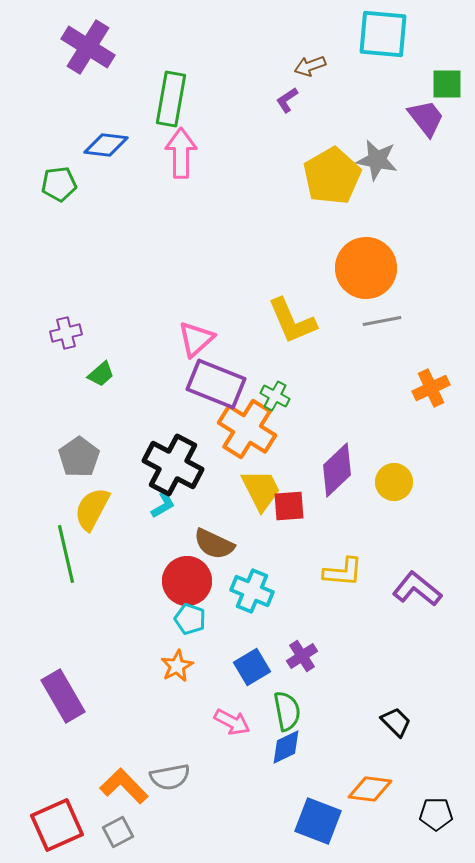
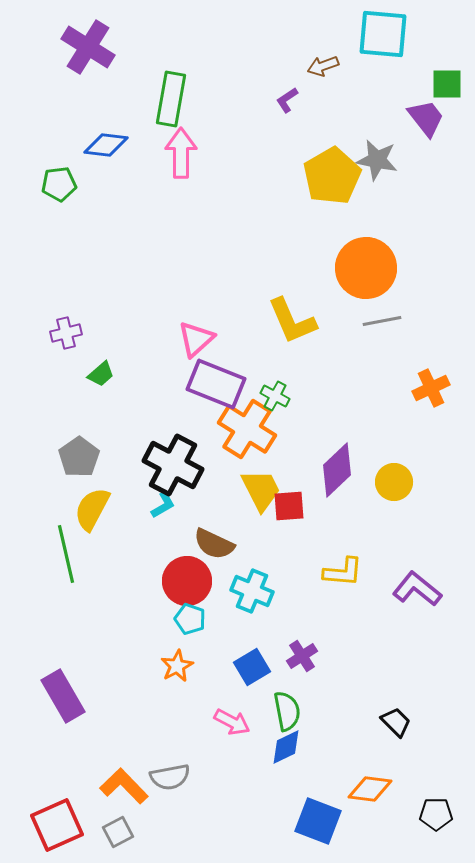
brown arrow at (310, 66): moved 13 px right
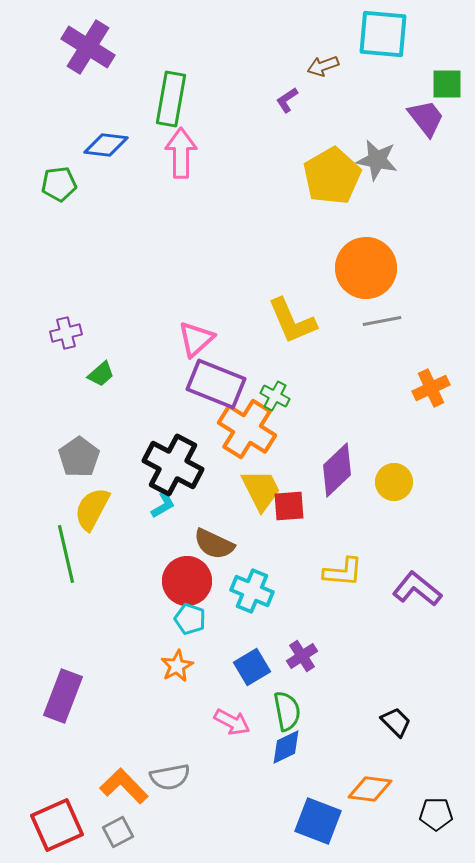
purple rectangle at (63, 696): rotated 51 degrees clockwise
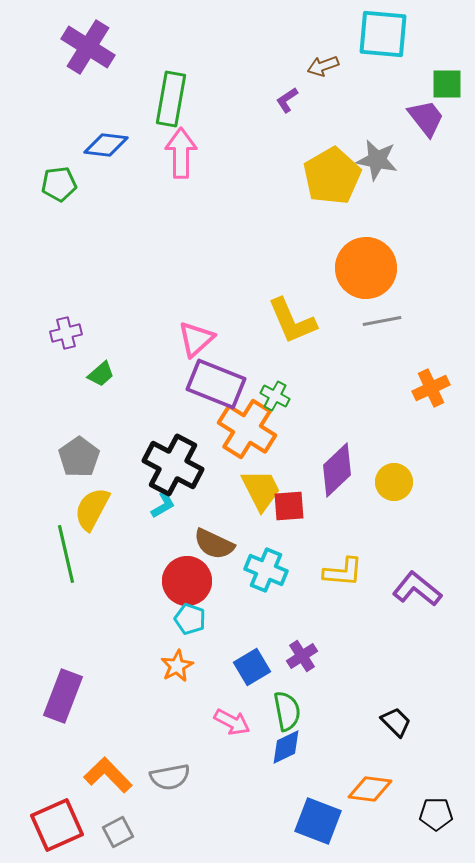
cyan cross at (252, 591): moved 14 px right, 21 px up
orange L-shape at (124, 786): moved 16 px left, 11 px up
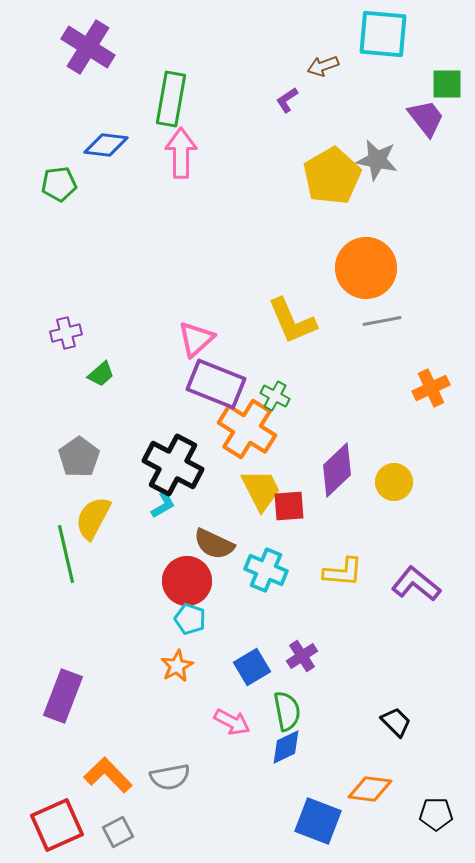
yellow semicircle at (92, 509): moved 1 px right, 9 px down
purple L-shape at (417, 589): moved 1 px left, 5 px up
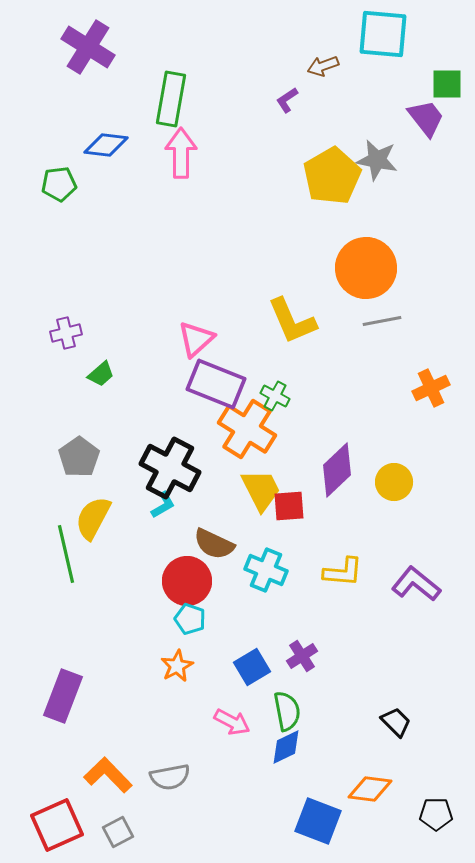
black cross at (173, 465): moved 3 px left, 3 px down
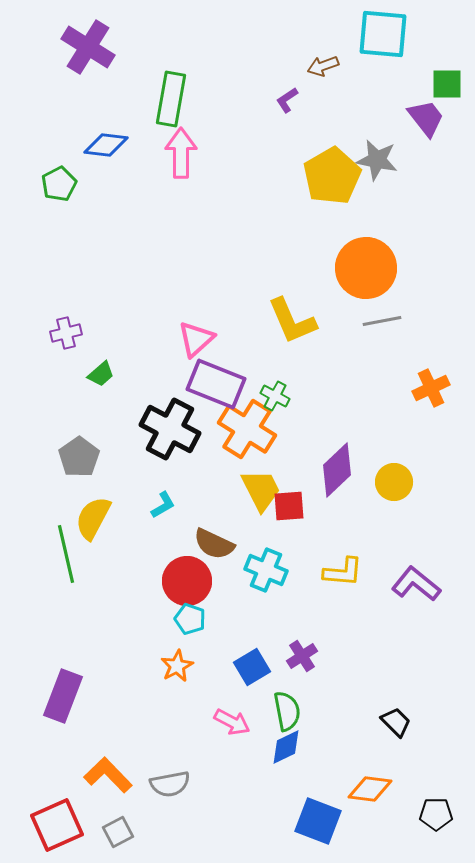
green pentagon at (59, 184): rotated 20 degrees counterclockwise
black cross at (170, 468): moved 39 px up
gray semicircle at (170, 777): moved 7 px down
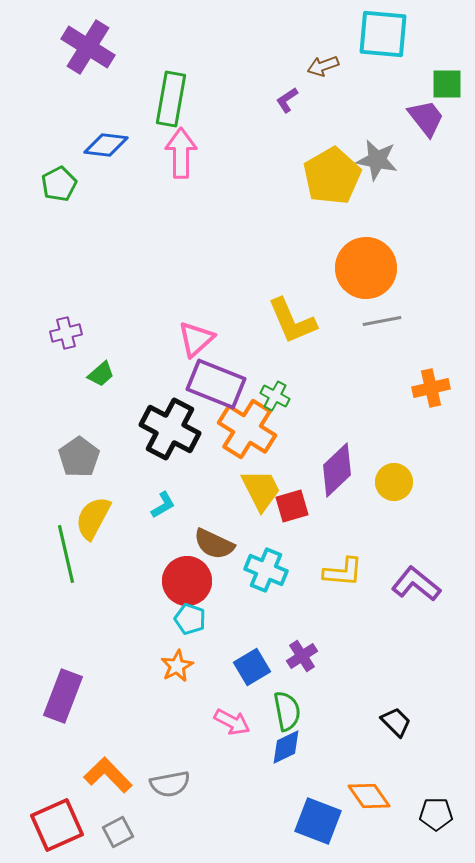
orange cross at (431, 388): rotated 12 degrees clockwise
red square at (289, 506): moved 3 px right; rotated 12 degrees counterclockwise
orange diamond at (370, 789): moved 1 px left, 7 px down; rotated 48 degrees clockwise
